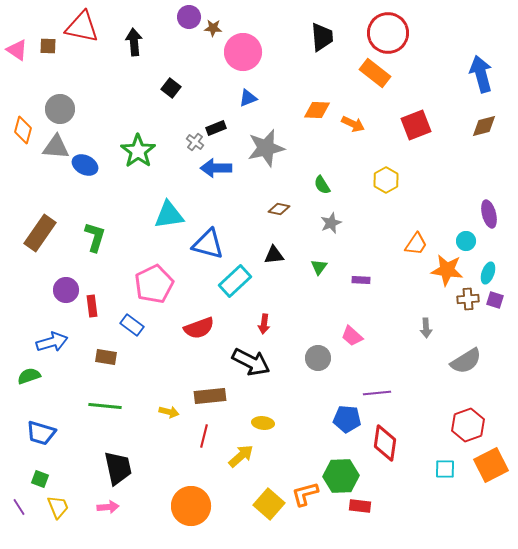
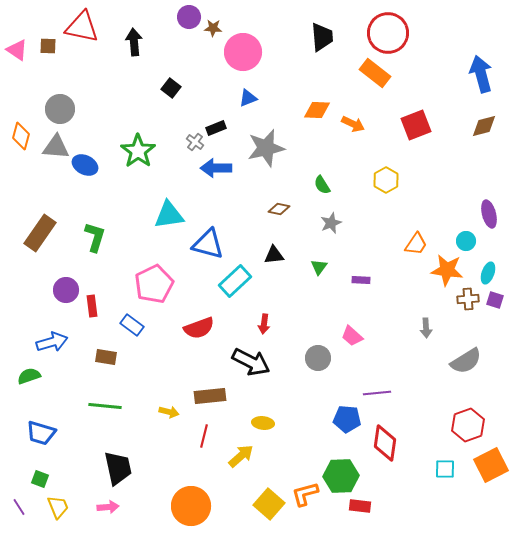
orange diamond at (23, 130): moved 2 px left, 6 px down
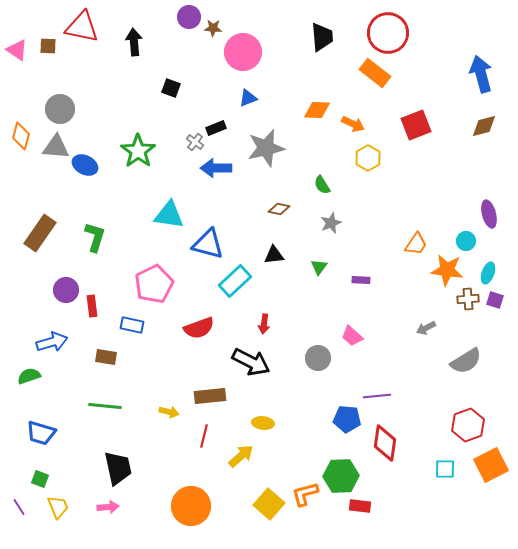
black square at (171, 88): rotated 18 degrees counterclockwise
yellow hexagon at (386, 180): moved 18 px left, 22 px up
cyan triangle at (169, 215): rotated 16 degrees clockwise
blue rectangle at (132, 325): rotated 25 degrees counterclockwise
gray arrow at (426, 328): rotated 66 degrees clockwise
purple line at (377, 393): moved 3 px down
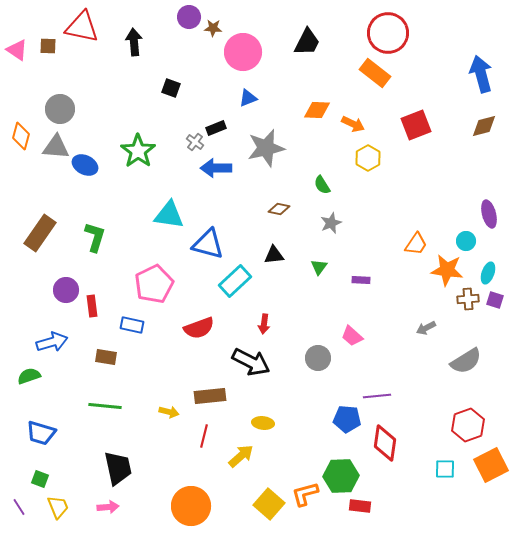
black trapezoid at (322, 37): moved 15 px left, 5 px down; rotated 32 degrees clockwise
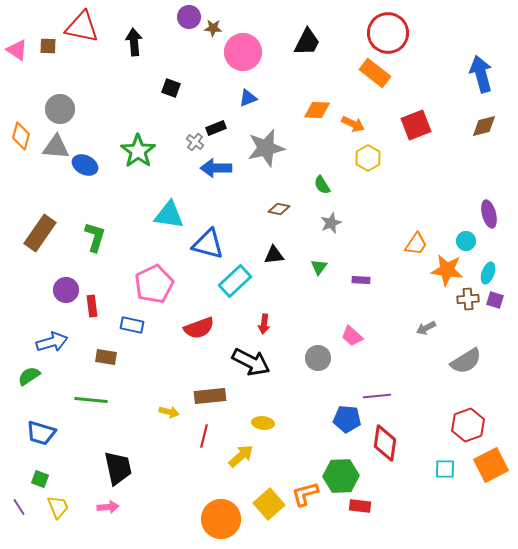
green semicircle at (29, 376): rotated 15 degrees counterclockwise
green line at (105, 406): moved 14 px left, 6 px up
yellow square at (269, 504): rotated 8 degrees clockwise
orange circle at (191, 506): moved 30 px right, 13 px down
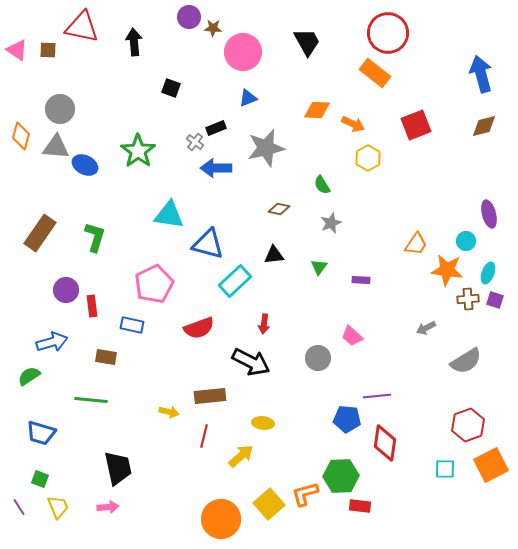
black trapezoid at (307, 42): rotated 56 degrees counterclockwise
brown square at (48, 46): moved 4 px down
